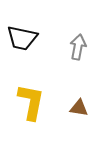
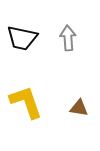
gray arrow: moved 10 px left, 9 px up; rotated 15 degrees counterclockwise
yellow L-shape: moved 5 px left; rotated 30 degrees counterclockwise
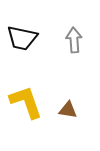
gray arrow: moved 6 px right, 2 px down
brown triangle: moved 11 px left, 2 px down
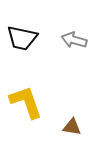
gray arrow: rotated 70 degrees counterclockwise
brown triangle: moved 4 px right, 17 px down
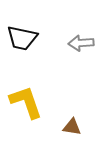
gray arrow: moved 7 px right, 3 px down; rotated 20 degrees counterclockwise
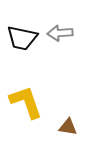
gray arrow: moved 21 px left, 10 px up
brown triangle: moved 4 px left
